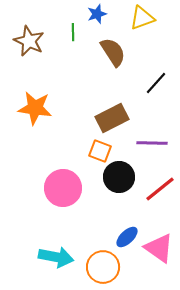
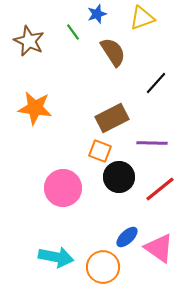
green line: rotated 36 degrees counterclockwise
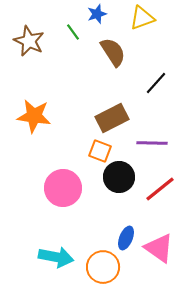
orange star: moved 1 px left, 8 px down
blue ellipse: moved 1 px left, 1 px down; rotated 25 degrees counterclockwise
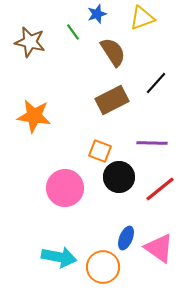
brown star: moved 1 px right, 1 px down; rotated 12 degrees counterclockwise
brown rectangle: moved 18 px up
pink circle: moved 2 px right
cyan arrow: moved 3 px right
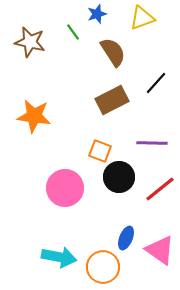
pink triangle: moved 1 px right, 2 px down
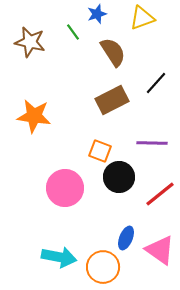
red line: moved 5 px down
